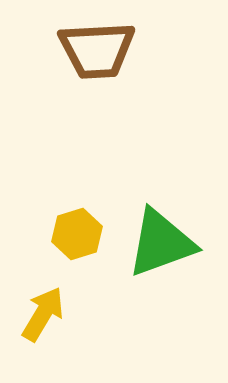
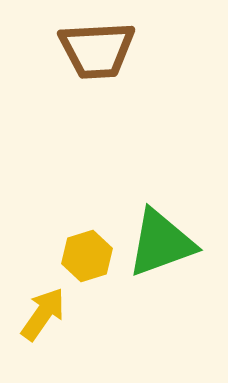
yellow hexagon: moved 10 px right, 22 px down
yellow arrow: rotated 4 degrees clockwise
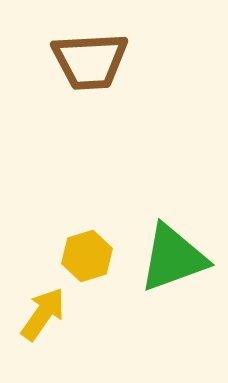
brown trapezoid: moved 7 px left, 11 px down
green triangle: moved 12 px right, 15 px down
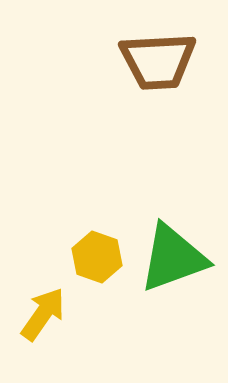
brown trapezoid: moved 68 px right
yellow hexagon: moved 10 px right, 1 px down; rotated 24 degrees counterclockwise
